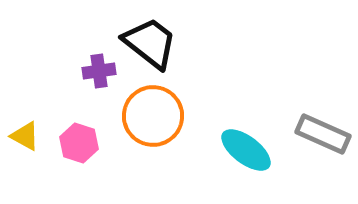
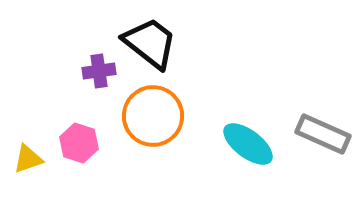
yellow triangle: moved 3 px right, 23 px down; rotated 48 degrees counterclockwise
cyan ellipse: moved 2 px right, 6 px up
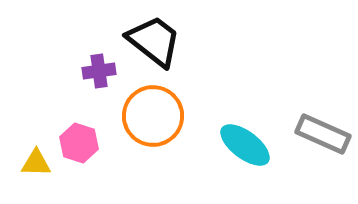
black trapezoid: moved 4 px right, 2 px up
cyan ellipse: moved 3 px left, 1 px down
yellow triangle: moved 8 px right, 4 px down; rotated 20 degrees clockwise
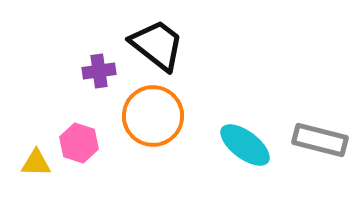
black trapezoid: moved 3 px right, 4 px down
gray rectangle: moved 3 px left, 6 px down; rotated 10 degrees counterclockwise
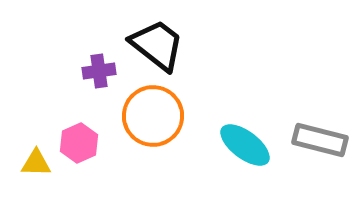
pink hexagon: rotated 18 degrees clockwise
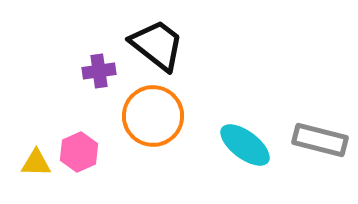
pink hexagon: moved 9 px down
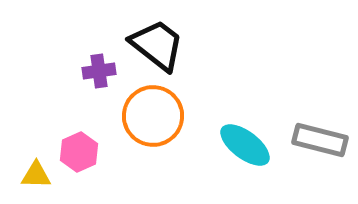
yellow triangle: moved 12 px down
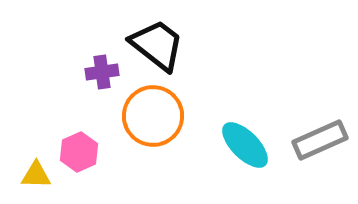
purple cross: moved 3 px right, 1 px down
gray rectangle: rotated 38 degrees counterclockwise
cyan ellipse: rotated 8 degrees clockwise
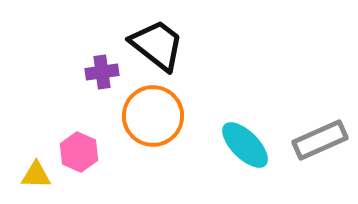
pink hexagon: rotated 12 degrees counterclockwise
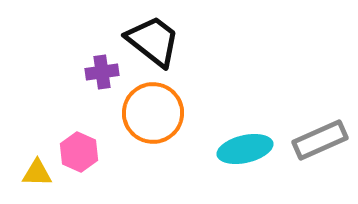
black trapezoid: moved 4 px left, 4 px up
orange circle: moved 3 px up
cyan ellipse: moved 4 px down; rotated 58 degrees counterclockwise
yellow triangle: moved 1 px right, 2 px up
